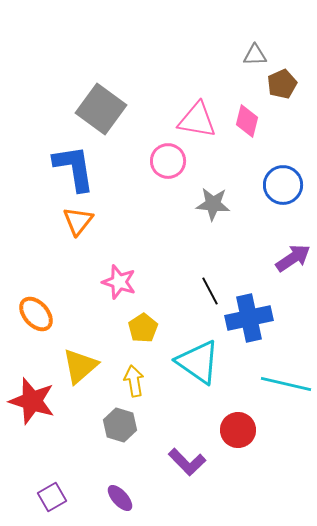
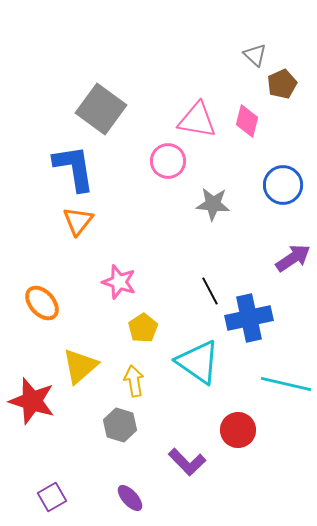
gray triangle: rotated 45 degrees clockwise
orange ellipse: moved 6 px right, 11 px up
purple ellipse: moved 10 px right
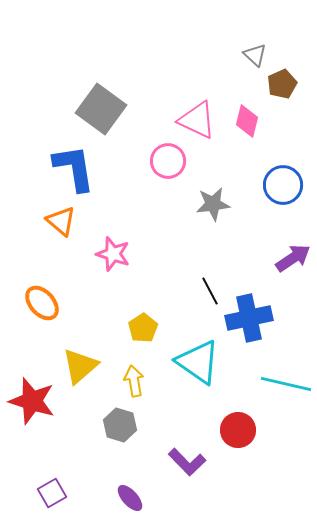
pink triangle: rotated 15 degrees clockwise
gray star: rotated 12 degrees counterclockwise
orange triangle: moved 17 px left; rotated 28 degrees counterclockwise
pink star: moved 6 px left, 28 px up
purple square: moved 4 px up
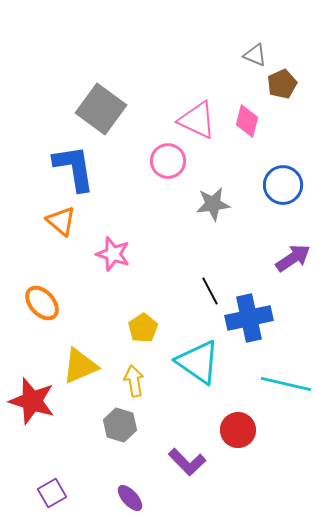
gray triangle: rotated 20 degrees counterclockwise
yellow triangle: rotated 18 degrees clockwise
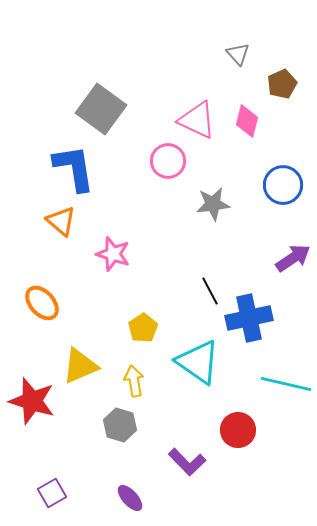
gray triangle: moved 17 px left, 1 px up; rotated 25 degrees clockwise
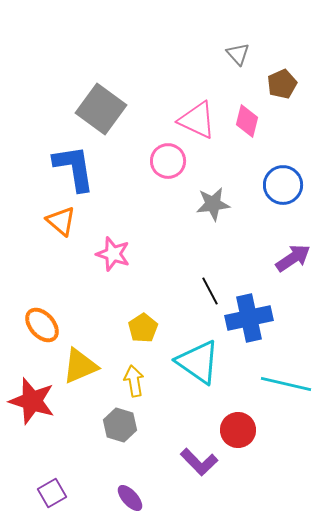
orange ellipse: moved 22 px down
purple L-shape: moved 12 px right
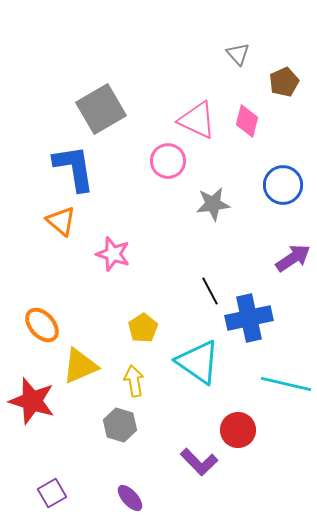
brown pentagon: moved 2 px right, 2 px up
gray square: rotated 24 degrees clockwise
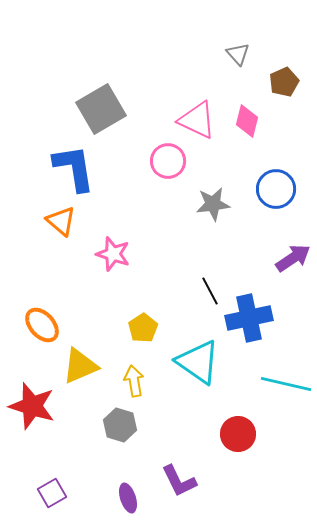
blue circle: moved 7 px left, 4 px down
red star: moved 5 px down
red circle: moved 4 px down
purple L-shape: moved 20 px left, 19 px down; rotated 18 degrees clockwise
purple ellipse: moved 2 px left; rotated 24 degrees clockwise
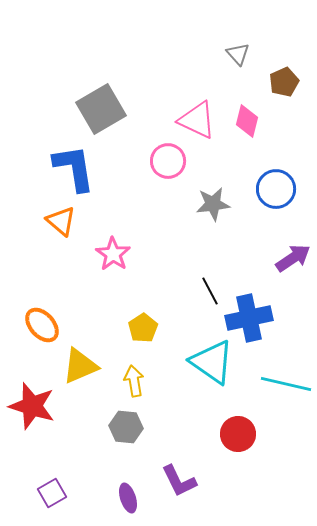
pink star: rotated 16 degrees clockwise
cyan triangle: moved 14 px right
gray hexagon: moved 6 px right, 2 px down; rotated 12 degrees counterclockwise
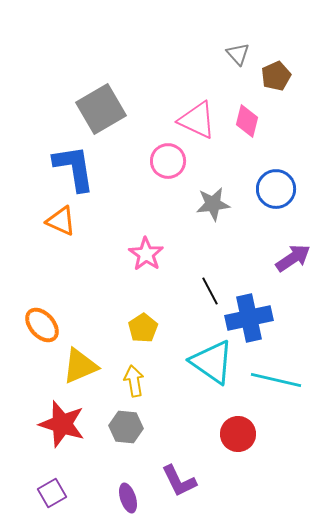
brown pentagon: moved 8 px left, 6 px up
orange triangle: rotated 16 degrees counterclockwise
pink star: moved 33 px right
cyan line: moved 10 px left, 4 px up
red star: moved 30 px right, 18 px down
